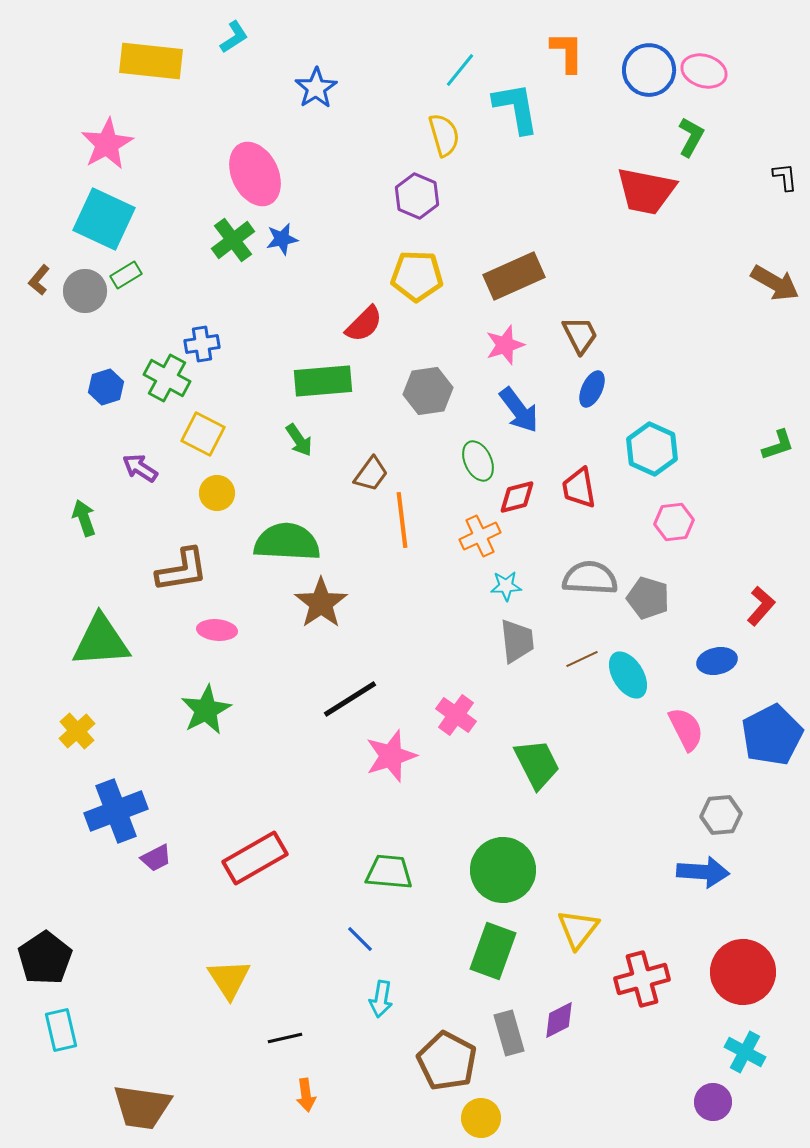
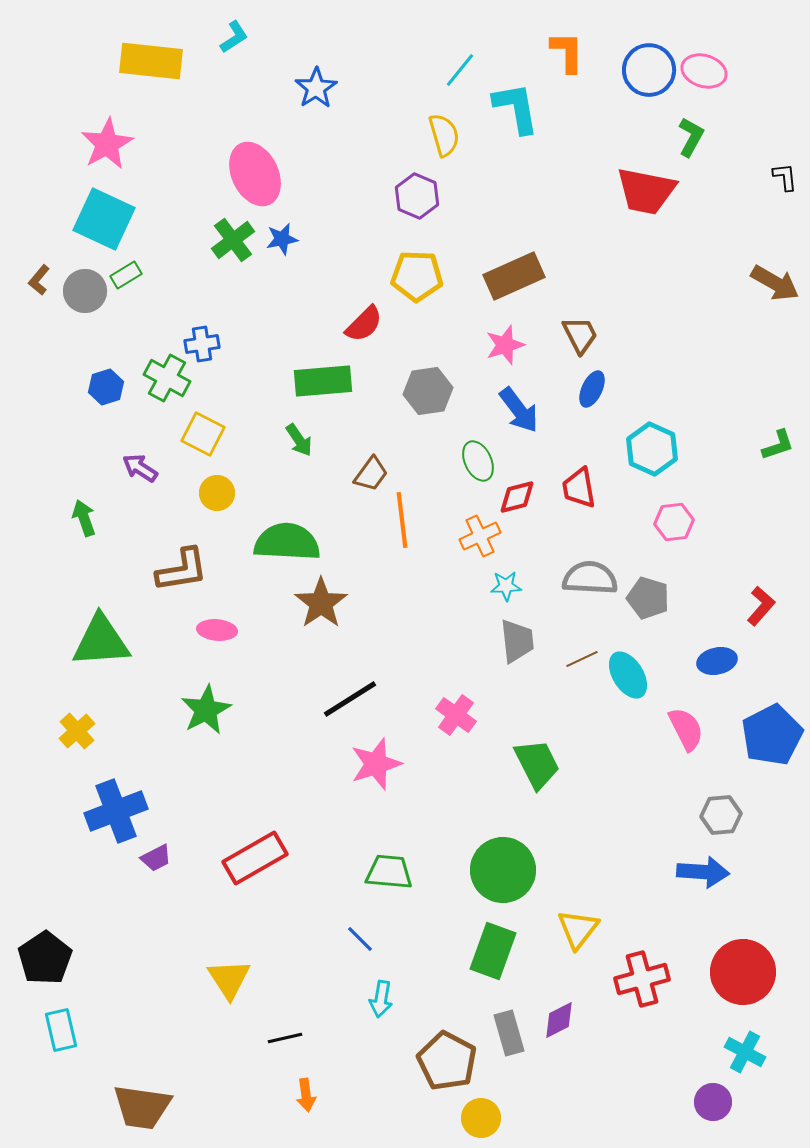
pink star at (391, 756): moved 15 px left, 8 px down
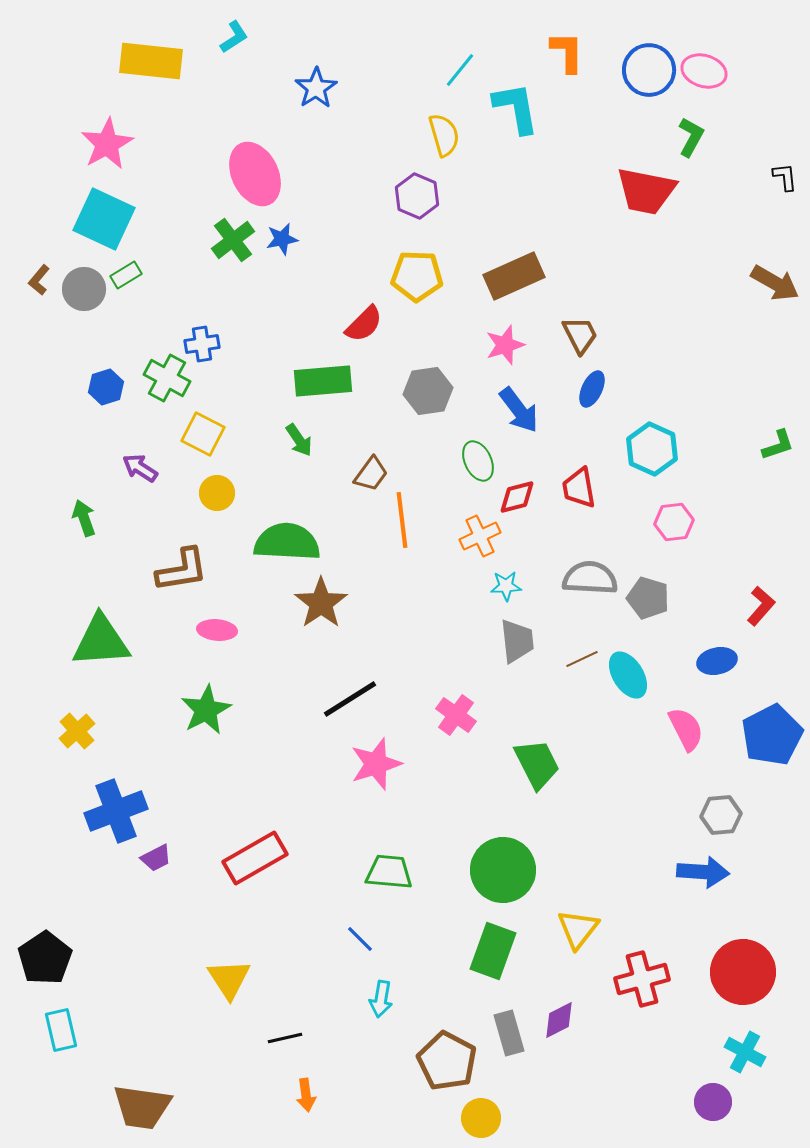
gray circle at (85, 291): moved 1 px left, 2 px up
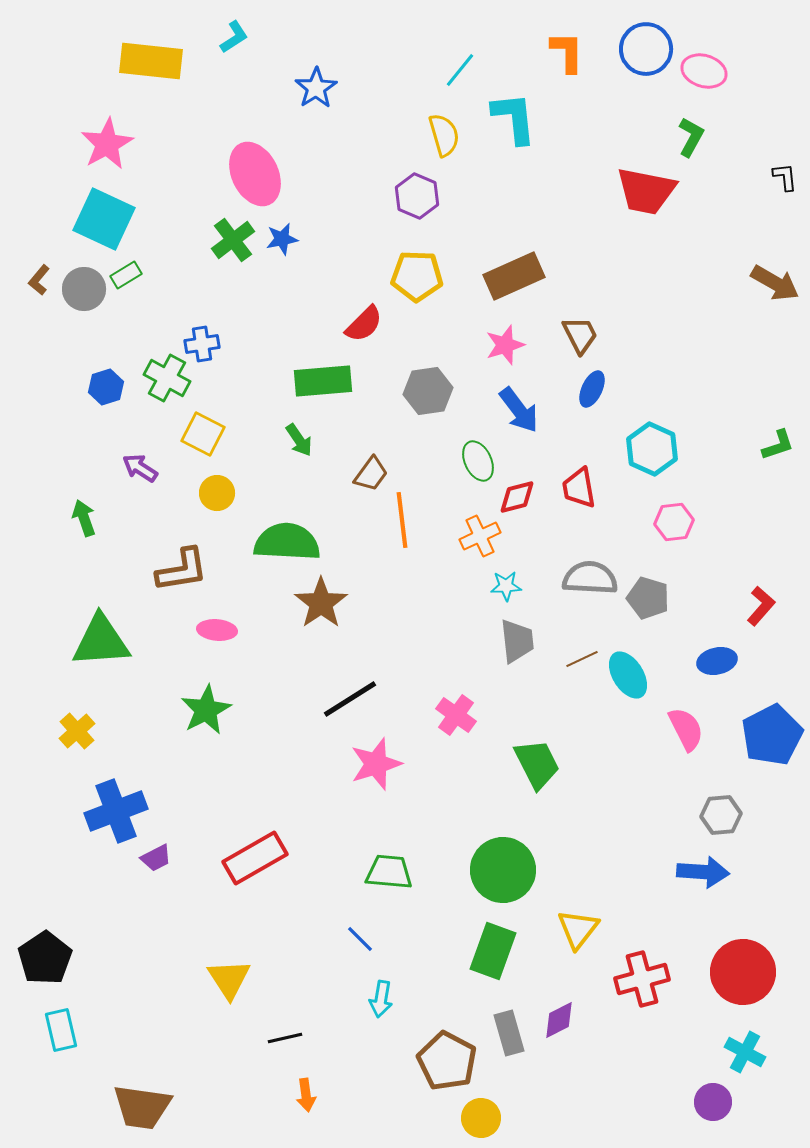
blue circle at (649, 70): moved 3 px left, 21 px up
cyan L-shape at (516, 108): moved 2 px left, 10 px down; rotated 4 degrees clockwise
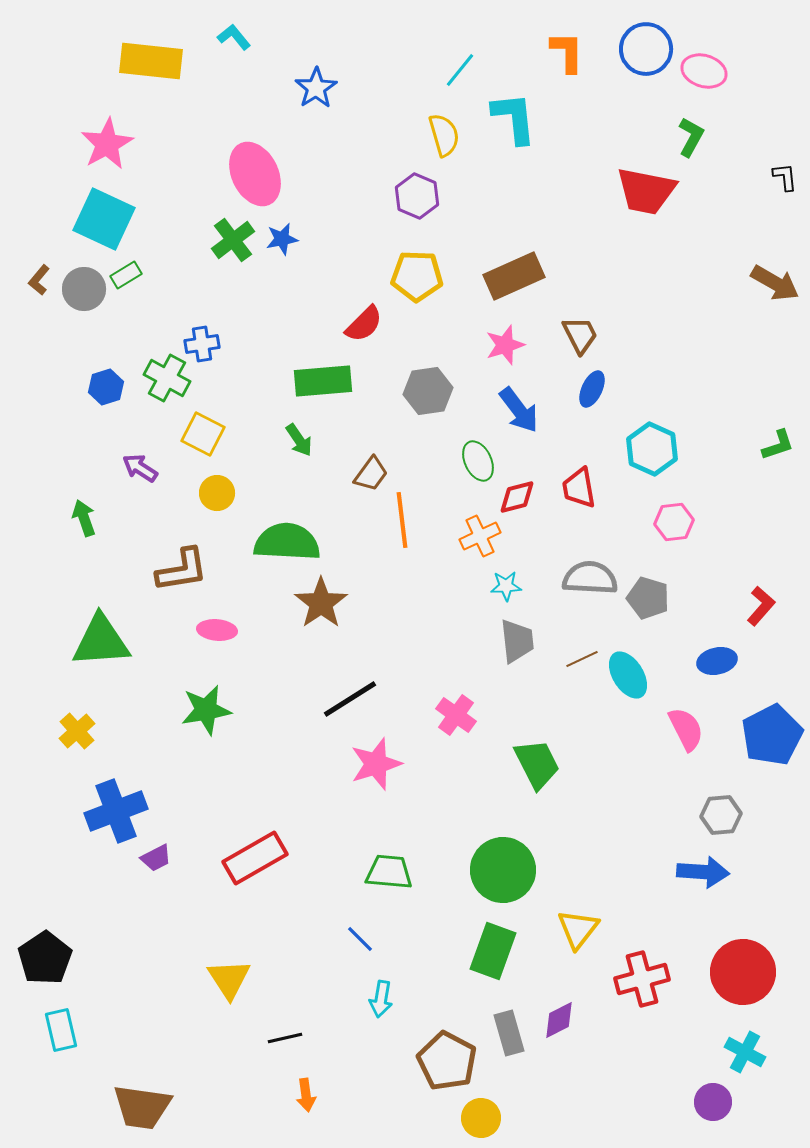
cyan L-shape at (234, 37): rotated 96 degrees counterclockwise
green star at (206, 710): rotated 18 degrees clockwise
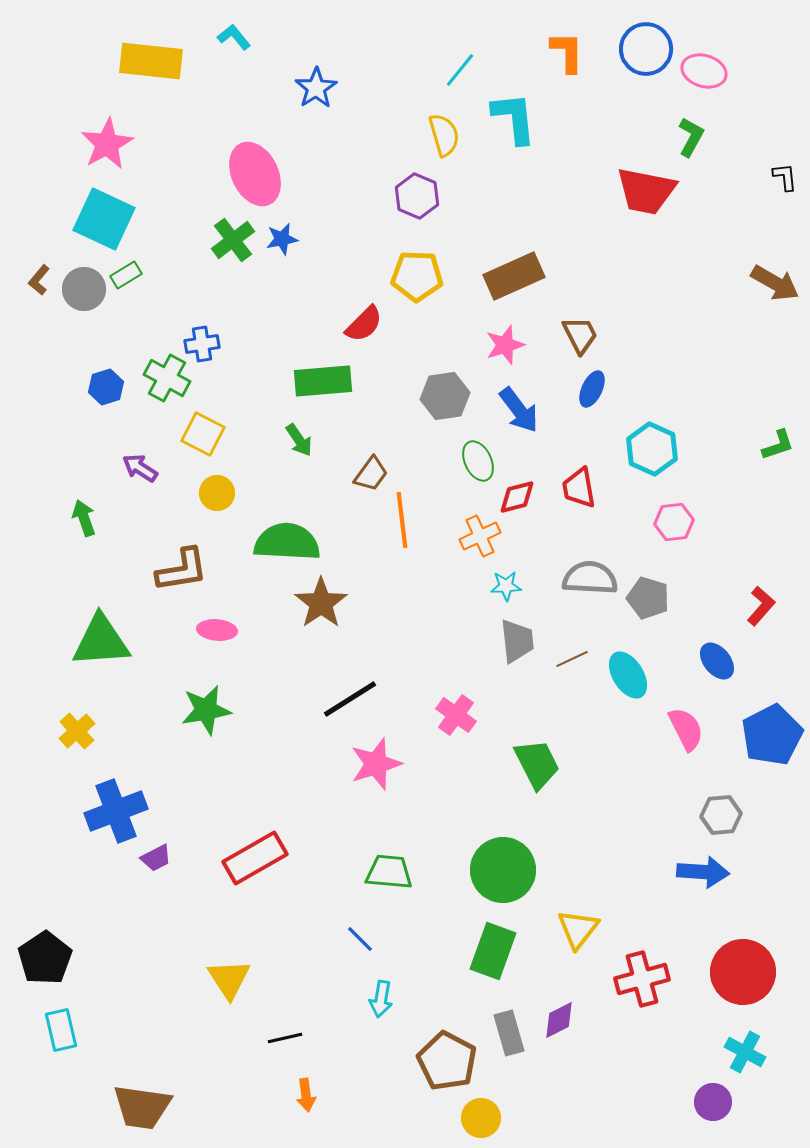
gray hexagon at (428, 391): moved 17 px right, 5 px down
brown line at (582, 659): moved 10 px left
blue ellipse at (717, 661): rotated 63 degrees clockwise
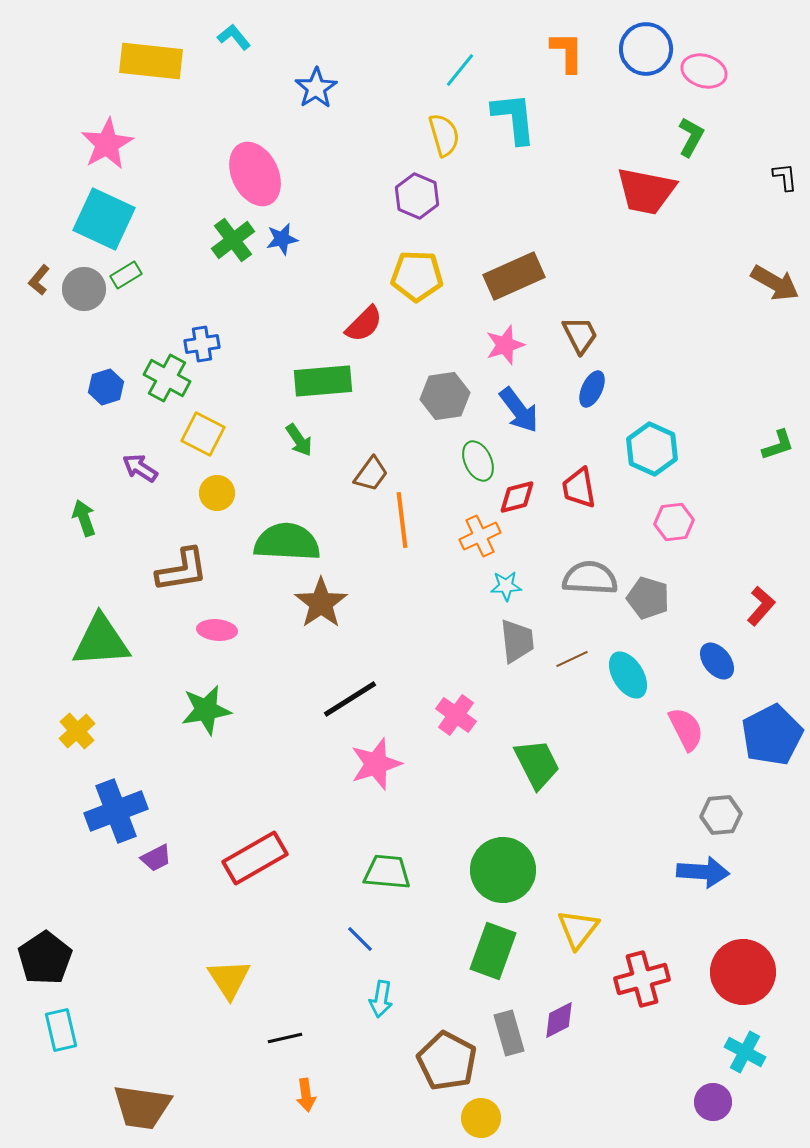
green trapezoid at (389, 872): moved 2 px left
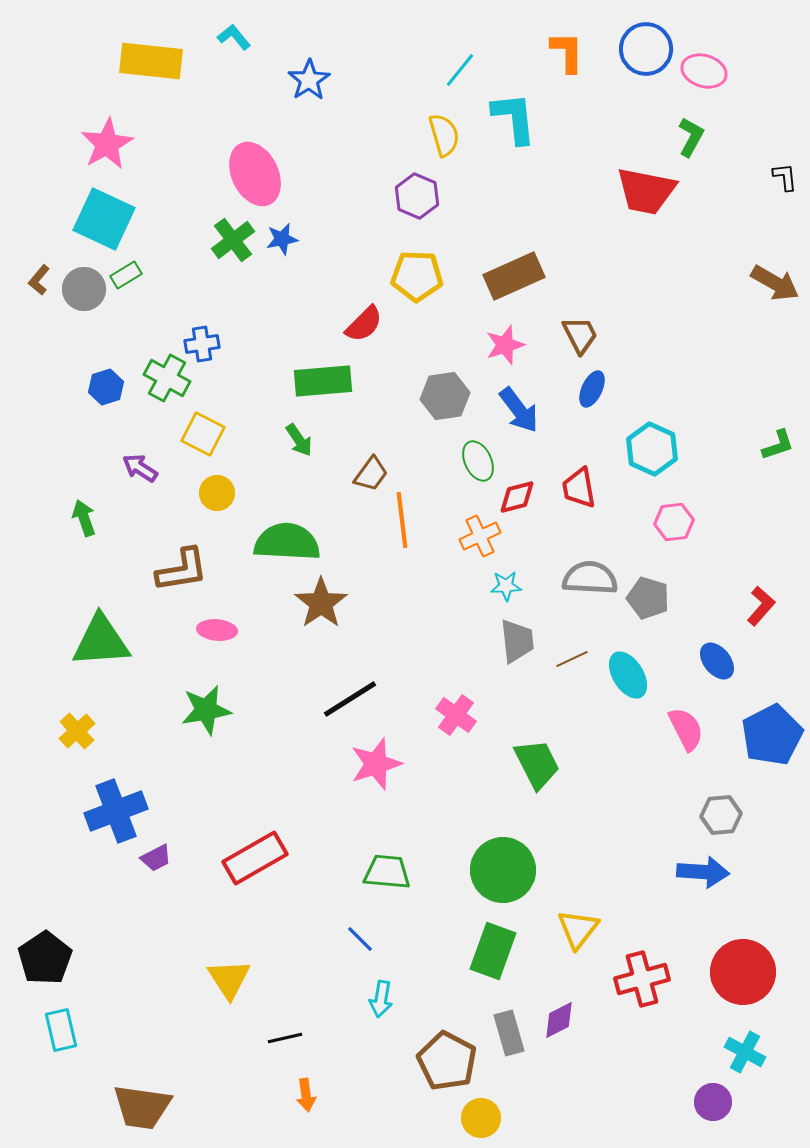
blue star at (316, 88): moved 7 px left, 8 px up
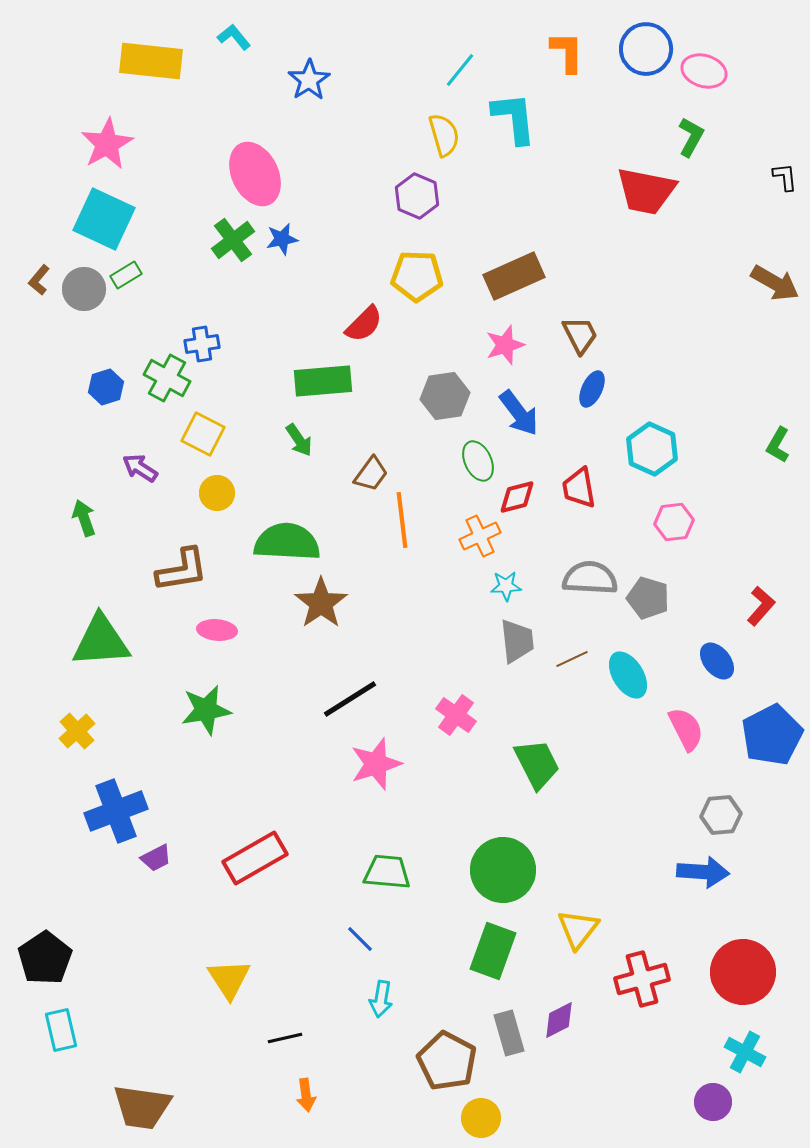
blue arrow at (519, 410): moved 3 px down
green L-shape at (778, 445): rotated 138 degrees clockwise
